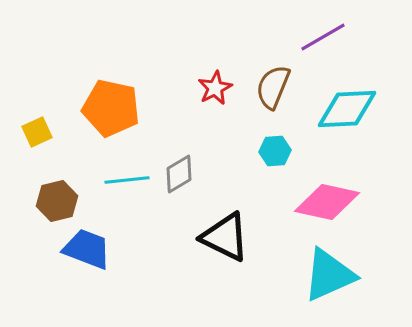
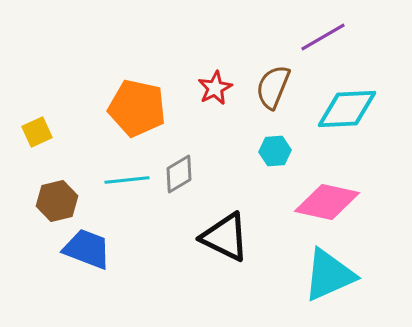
orange pentagon: moved 26 px right
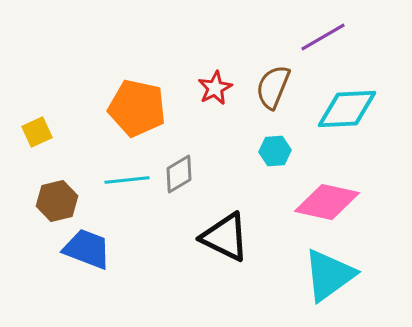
cyan triangle: rotated 12 degrees counterclockwise
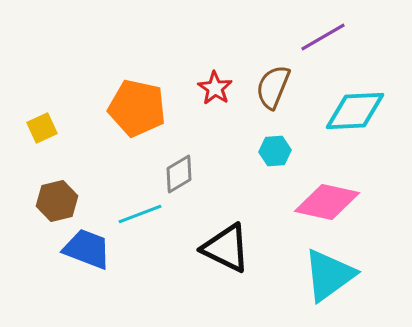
red star: rotated 12 degrees counterclockwise
cyan diamond: moved 8 px right, 2 px down
yellow square: moved 5 px right, 4 px up
cyan line: moved 13 px right, 34 px down; rotated 15 degrees counterclockwise
black triangle: moved 1 px right, 11 px down
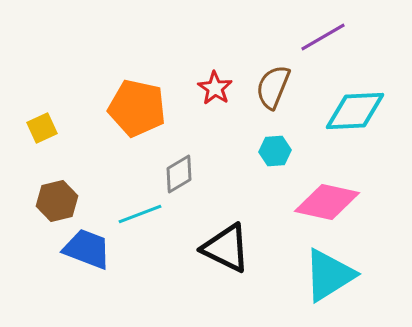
cyan triangle: rotated 4 degrees clockwise
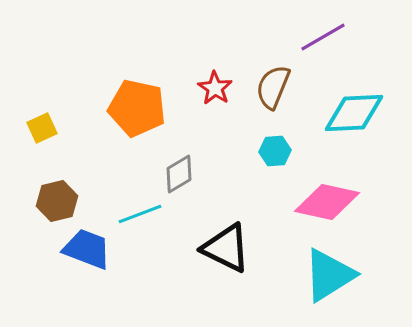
cyan diamond: moved 1 px left, 2 px down
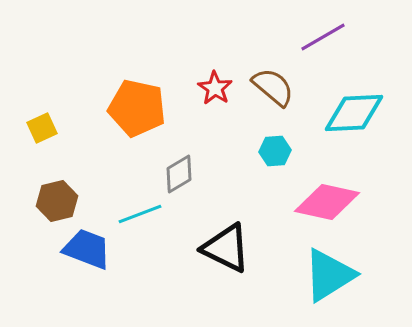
brown semicircle: rotated 108 degrees clockwise
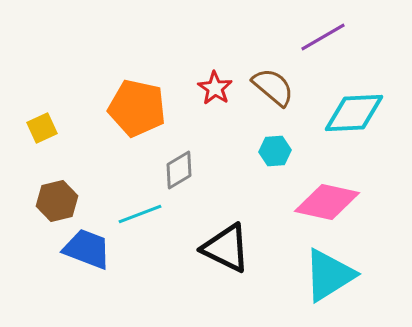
gray diamond: moved 4 px up
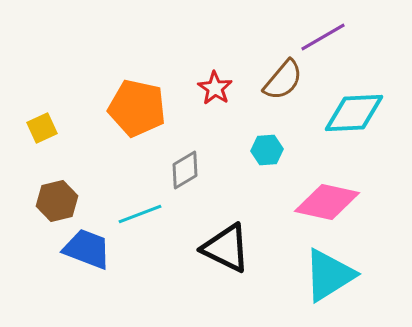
brown semicircle: moved 10 px right, 7 px up; rotated 90 degrees clockwise
cyan hexagon: moved 8 px left, 1 px up
gray diamond: moved 6 px right
